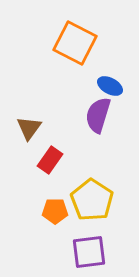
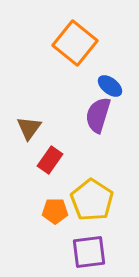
orange square: rotated 12 degrees clockwise
blue ellipse: rotated 10 degrees clockwise
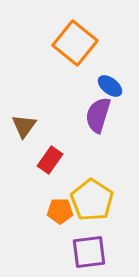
brown triangle: moved 5 px left, 2 px up
orange pentagon: moved 5 px right
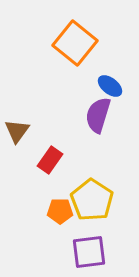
brown triangle: moved 7 px left, 5 px down
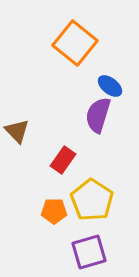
brown triangle: rotated 20 degrees counterclockwise
red rectangle: moved 13 px right
orange pentagon: moved 6 px left
purple square: rotated 9 degrees counterclockwise
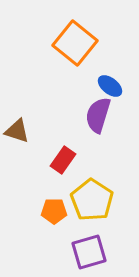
brown triangle: rotated 28 degrees counterclockwise
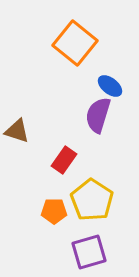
red rectangle: moved 1 px right
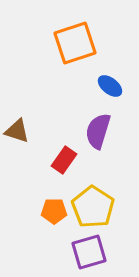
orange square: rotated 33 degrees clockwise
purple semicircle: moved 16 px down
yellow pentagon: moved 1 px right, 7 px down
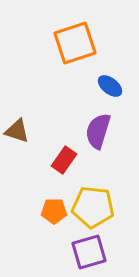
yellow pentagon: rotated 27 degrees counterclockwise
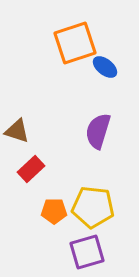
blue ellipse: moved 5 px left, 19 px up
red rectangle: moved 33 px left, 9 px down; rotated 12 degrees clockwise
purple square: moved 2 px left
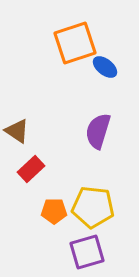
brown triangle: rotated 16 degrees clockwise
